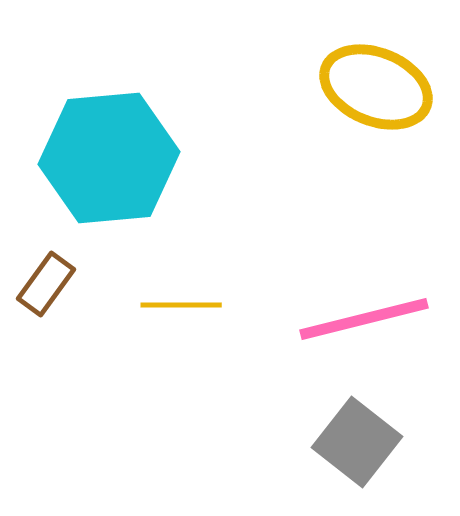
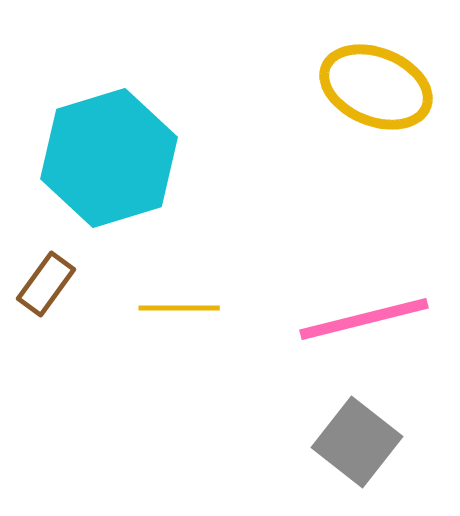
cyan hexagon: rotated 12 degrees counterclockwise
yellow line: moved 2 px left, 3 px down
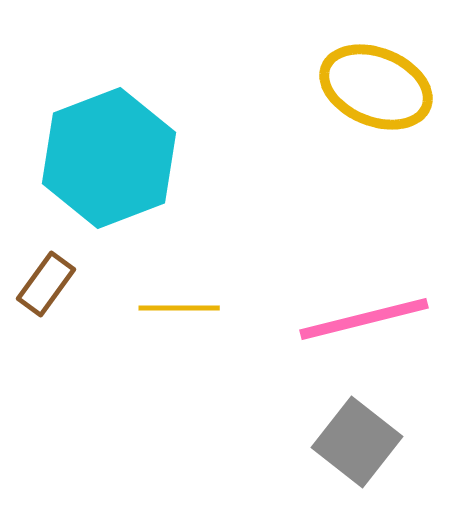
cyan hexagon: rotated 4 degrees counterclockwise
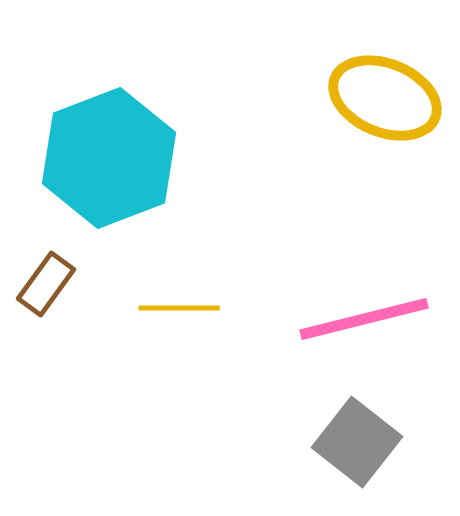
yellow ellipse: moved 9 px right, 11 px down
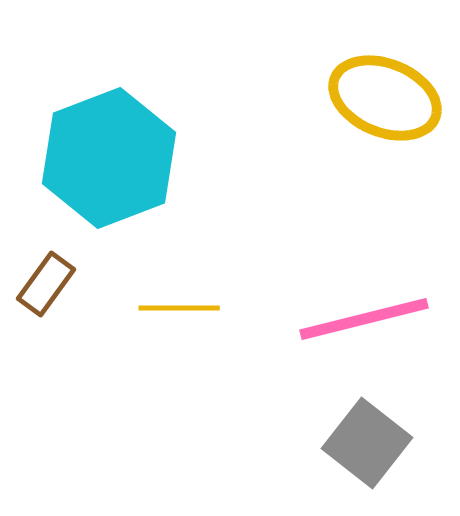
gray square: moved 10 px right, 1 px down
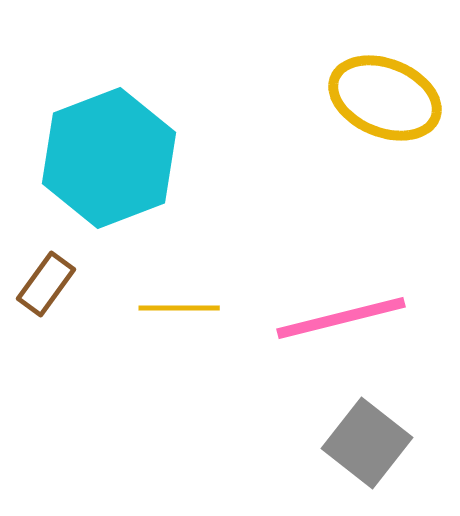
pink line: moved 23 px left, 1 px up
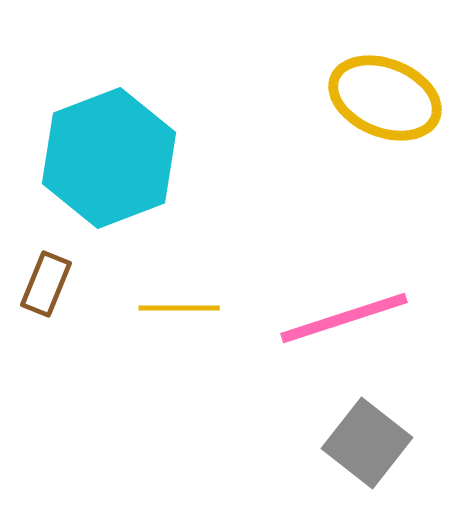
brown rectangle: rotated 14 degrees counterclockwise
pink line: moved 3 px right; rotated 4 degrees counterclockwise
